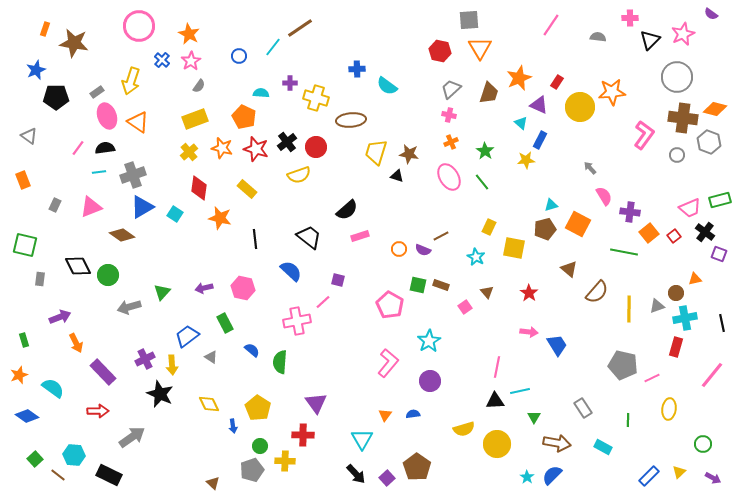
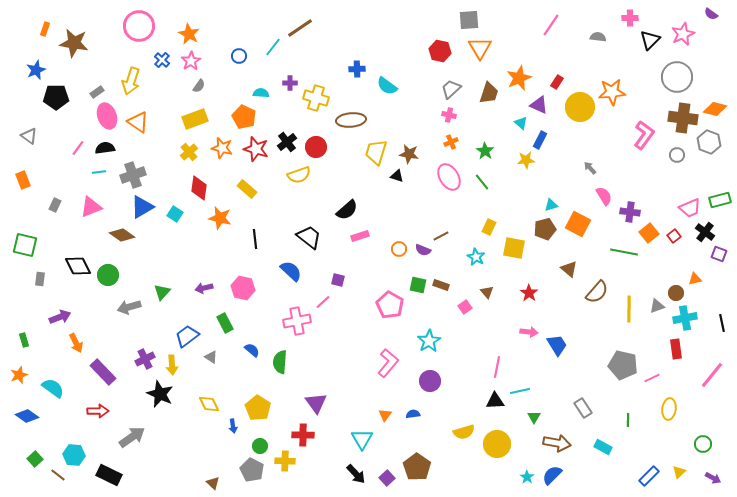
red rectangle at (676, 347): moved 2 px down; rotated 24 degrees counterclockwise
yellow semicircle at (464, 429): moved 3 px down
gray pentagon at (252, 470): rotated 25 degrees counterclockwise
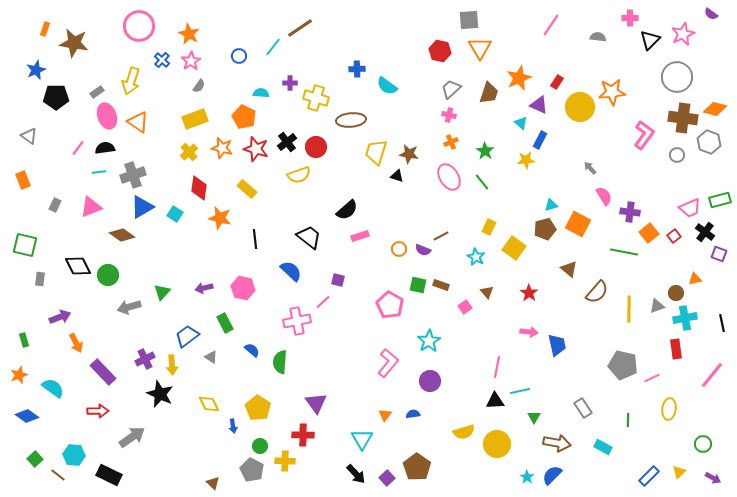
yellow square at (514, 248): rotated 25 degrees clockwise
blue trapezoid at (557, 345): rotated 20 degrees clockwise
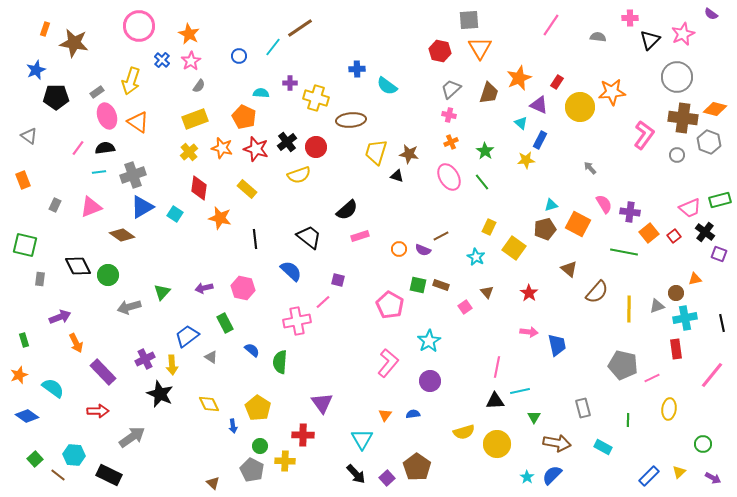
pink semicircle at (604, 196): moved 8 px down
purple triangle at (316, 403): moved 6 px right
gray rectangle at (583, 408): rotated 18 degrees clockwise
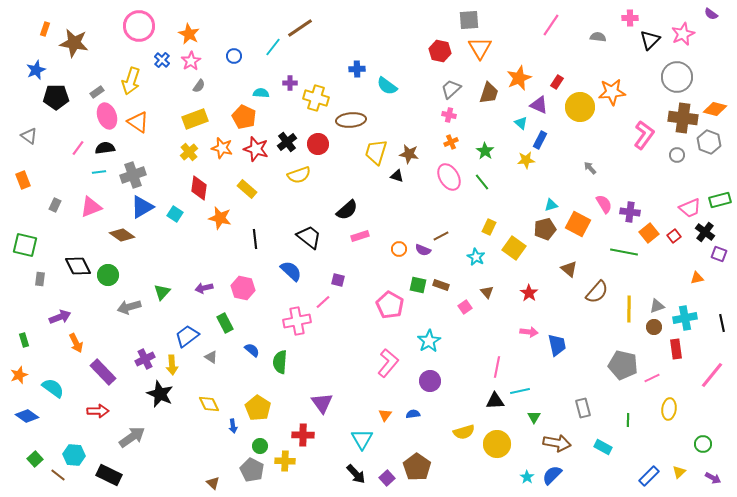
blue circle at (239, 56): moved 5 px left
red circle at (316, 147): moved 2 px right, 3 px up
orange triangle at (695, 279): moved 2 px right, 1 px up
brown circle at (676, 293): moved 22 px left, 34 px down
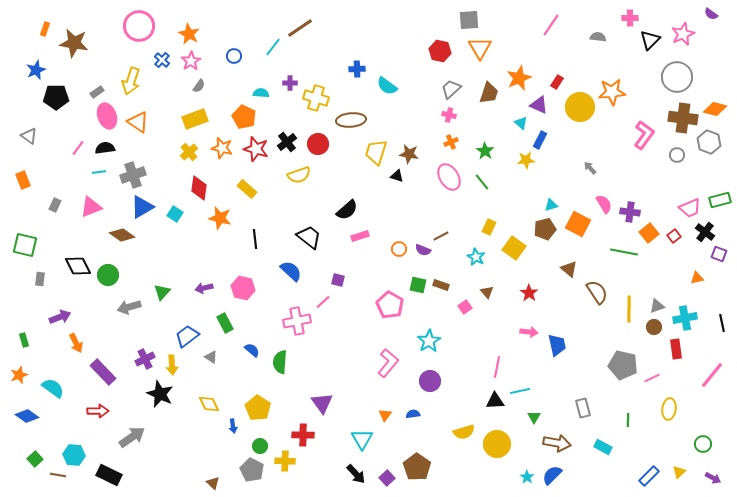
brown semicircle at (597, 292): rotated 75 degrees counterclockwise
brown line at (58, 475): rotated 28 degrees counterclockwise
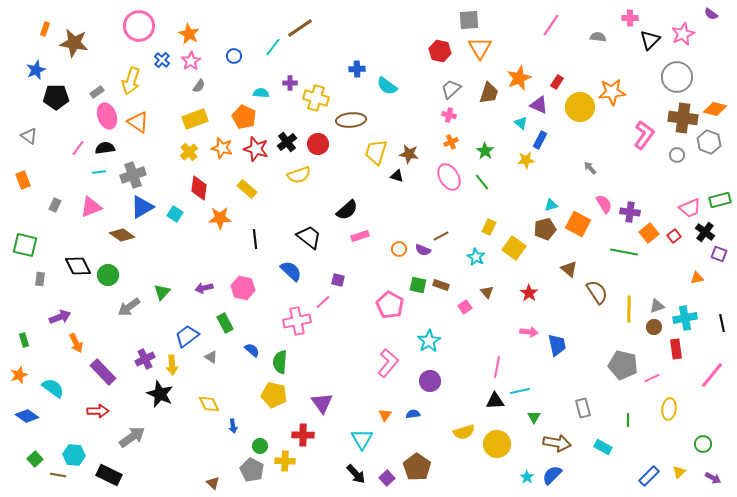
orange star at (220, 218): rotated 15 degrees counterclockwise
gray arrow at (129, 307): rotated 20 degrees counterclockwise
yellow pentagon at (258, 408): moved 16 px right, 13 px up; rotated 20 degrees counterclockwise
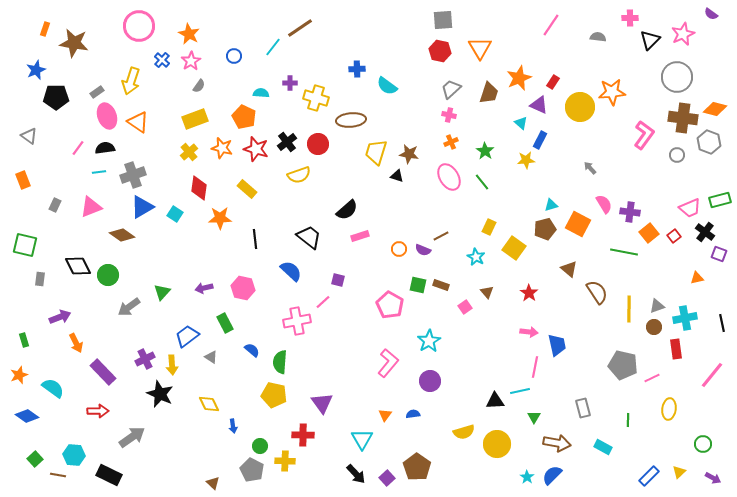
gray square at (469, 20): moved 26 px left
red rectangle at (557, 82): moved 4 px left
pink line at (497, 367): moved 38 px right
